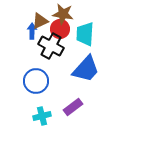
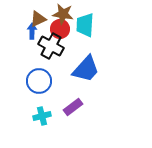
brown triangle: moved 2 px left, 2 px up
cyan trapezoid: moved 9 px up
blue circle: moved 3 px right
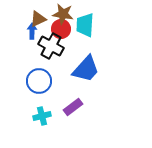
red circle: moved 1 px right
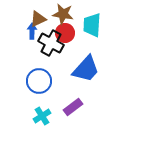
cyan trapezoid: moved 7 px right
red circle: moved 4 px right, 4 px down
black cross: moved 3 px up
cyan cross: rotated 18 degrees counterclockwise
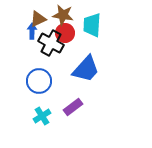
brown star: moved 1 px down
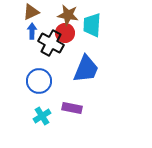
brown star: moved 5 px right
brown triangle: moved 7 px left, 7 px up
blue trapezoid: rotated 20 degrees counterclockwise
purple rectangle: moved 1 px left, 1 px down; rotated 48 degrees clockwise
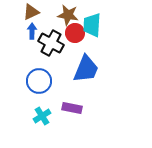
red circle: moved 10 px right
